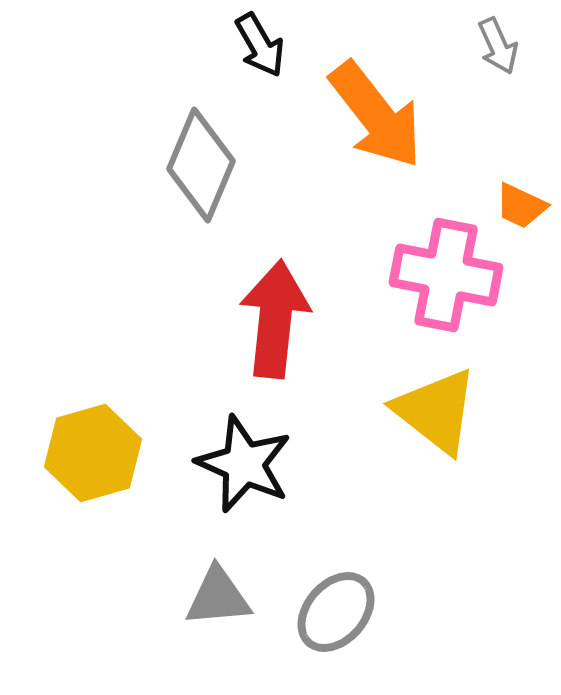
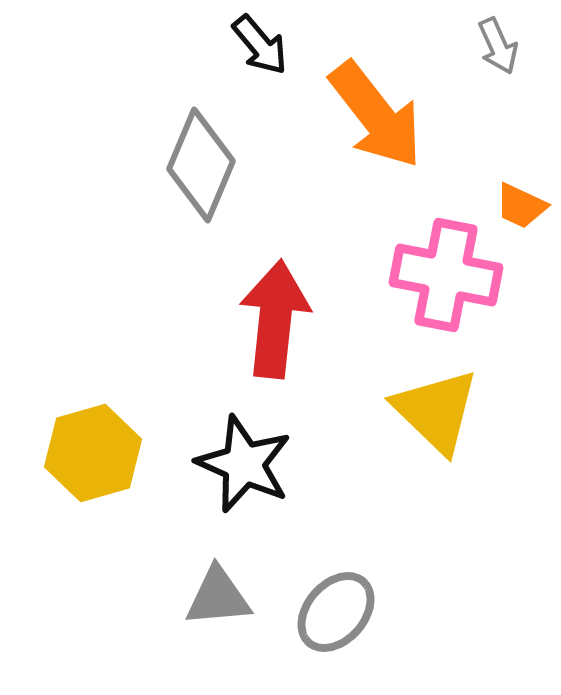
black arrow: rotated 10 degrees counterclockwise
yellow triangle: rotated 6 degrees clockwise
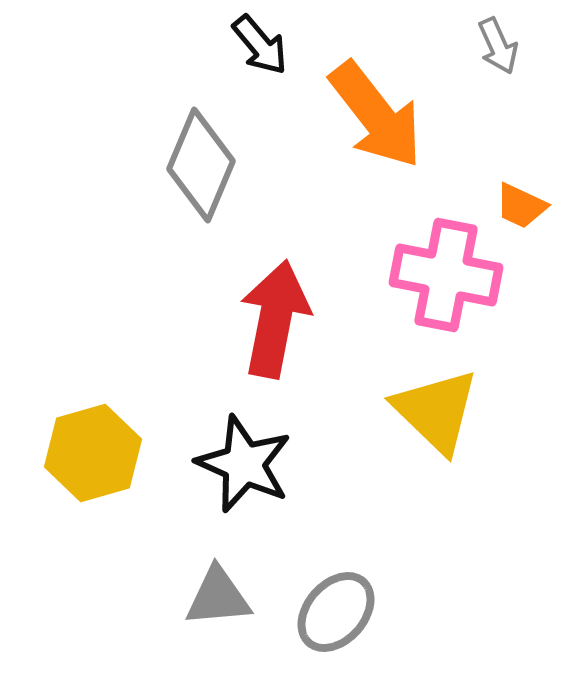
red arrow: rotated 5 degrees clockwise
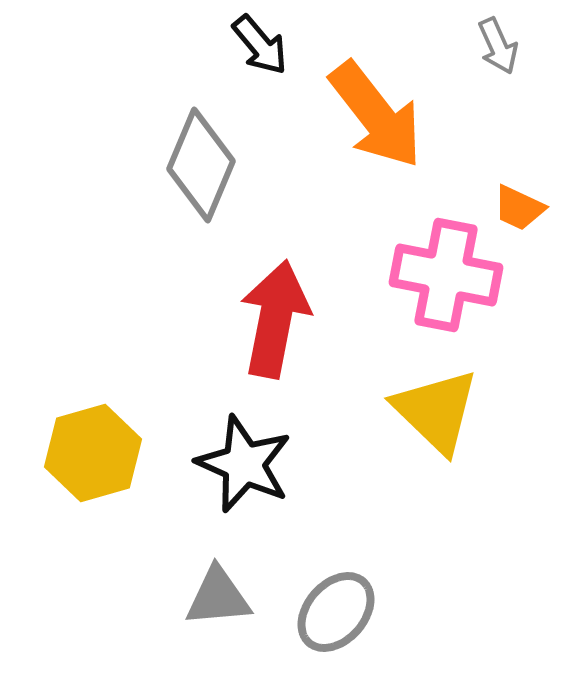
orange trapezoid: moved 2 px left, 2 px down
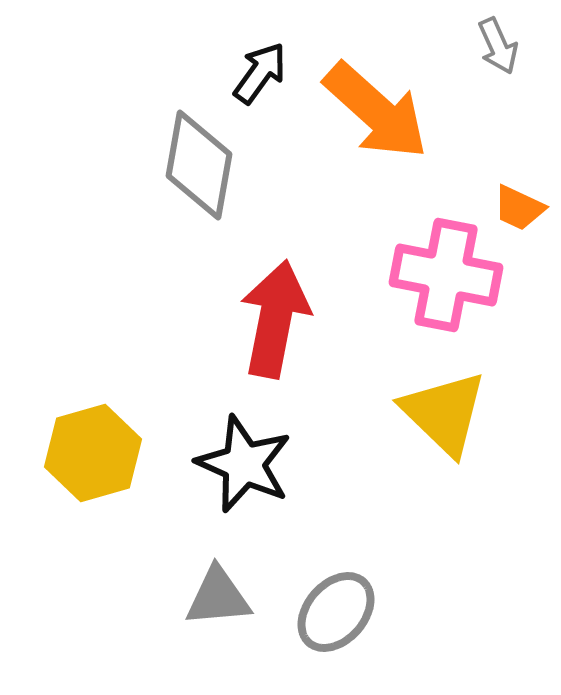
black arrow: moved 28 px down; rotated 104 degrees counterclockwise
orange arrow: moved 4 px up; rotated 10 degrees counterclockwise
gray diamond: moved 2 px left; rotated 13 degrees counterclockwise
yellow triangle: moved 8 px right, 2 px down
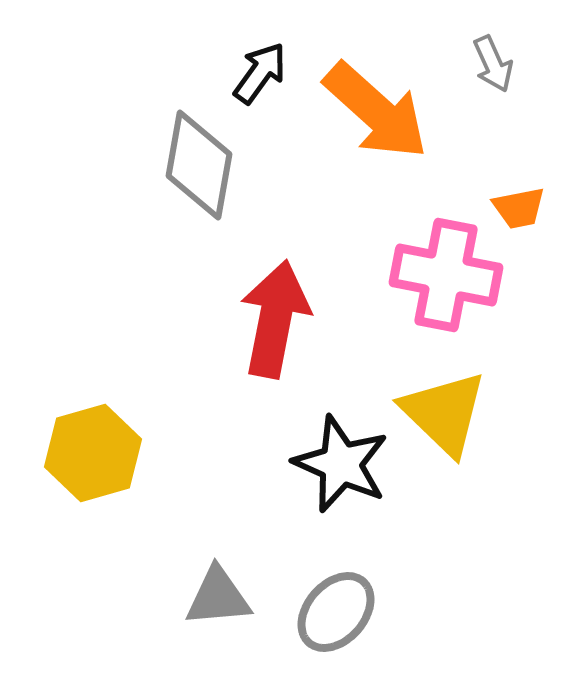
gray arrow: moved 5 px left, 18 px down
orange trapezoid: rotated 36 degrees counterclockwise
black star: moved 97 px right
